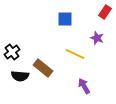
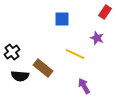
blue square: moved 3 px left
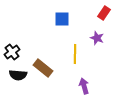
red rectangle: moved 1 px left, 1 px down
yellow line: rotated 66 degrees clockwise
black semicircle: moved 2 px left, 1 px up
purple arrow: rotated 14 degrees clockwise
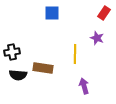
blue square: moved 10 px left, 6 px up
black cross: rotated 28 degrees clockwise
brown rectangle: rotated 30 degrees counterclockwise
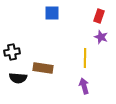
red rectangle: moved 5 px left, 3 px down; rotated 16 degrees counterclockwise
purple star: moved 4 px right, 1 px up
yellow line: moved 10 px right, 4 px down
black semicircle: moved 3 px down
